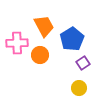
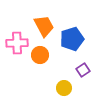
blue pentagon: rotated 15 degrees clockwise
purple square: moved 7 px down
yellow circle: moved 15 px left
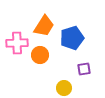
orange trapezoid: rotated 60 degrees clockwise
blue pentagon: moved 1 px up
purple square: moved 1 px right, 1 px up; rotated 24 degrees clockwise
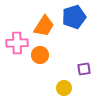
blue pentagon: moved 2 px right, 21 px up
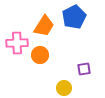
blue pentagon: rotated 10 degrees counterclockwise
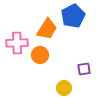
blue pentagon: moved 1 px left, 1 px up
orange trapezoid: moved 3 px right, 3 px down
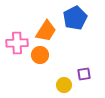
blue pentagon: moved 2 px right, 2 px down
orange trapezoid: moved 1 px left, 2 px down
purple square: moved 5 px down
yellow circle: moved 3 px up
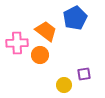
orange trapezoid: rotated 85 degrees counterclockwise
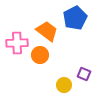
orange trapezoid: moved 1 px right
purple square: rotated 32 degrees clockwise
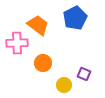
orange trapezoid: moved 9 px left, 6 px up
orange circle: moved 3 px right, 8 px down
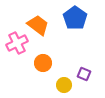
blue pentagon: rotated 10 degrees counterclockwise
pink cross: rotated 25 degrees counterclockwise
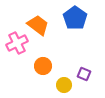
orange circle: moved 3 px down
